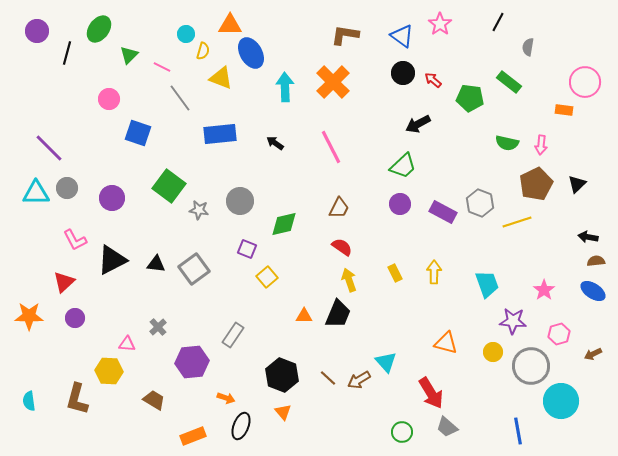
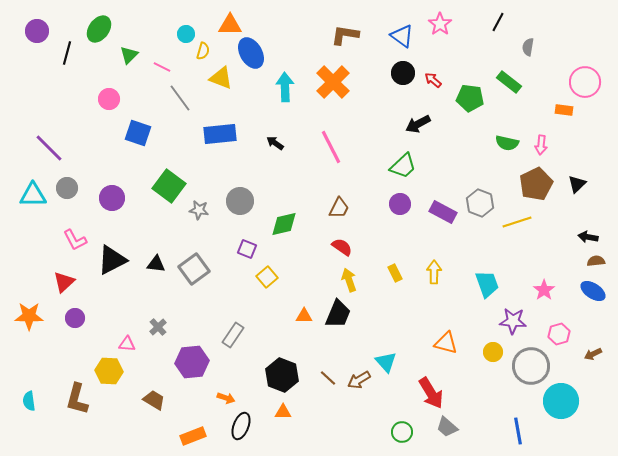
cyan triangle at (36, 193): moved 3 px left, 2 px down
orange triangle at (283, 412): rotated 48 degrees counterclockwise
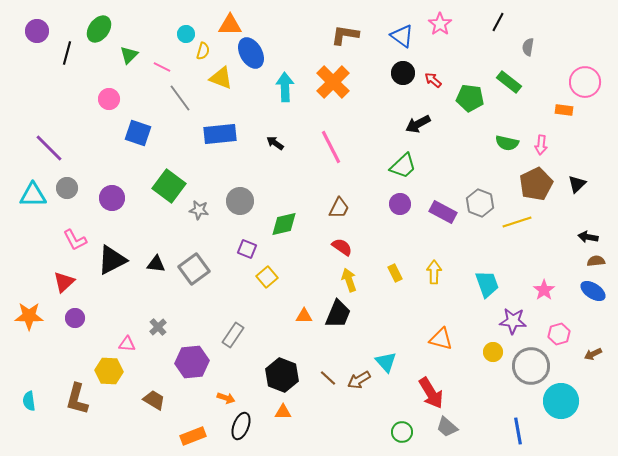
orange triangle at (446, 343): moved 5 px left, 4 px up
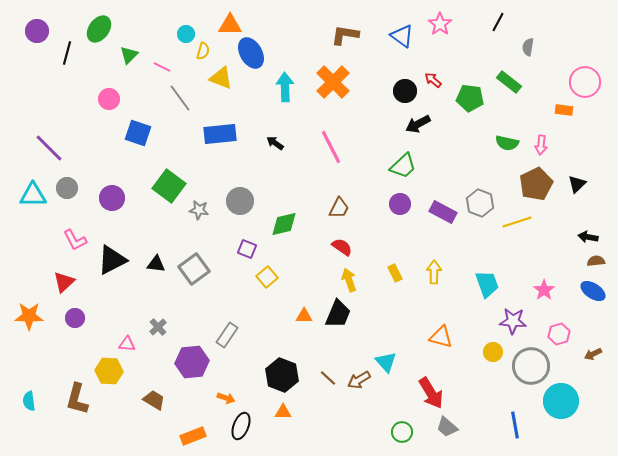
black circle at (403, 73): moved 2 px right, 18 px down
gray rectangle at (233, 335): moved 6 px left
orange triangle at (441, 339): moved 2 px up
blue line at (518, 431): moved 3 px left, 6 px up
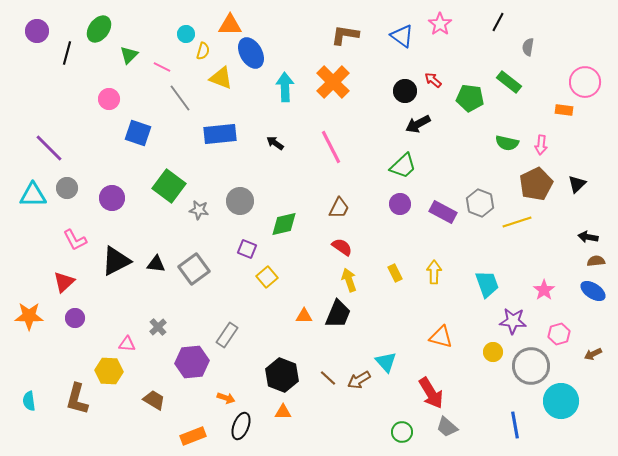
black triangle at (112, 260): moved 4 px right, 1 px down
